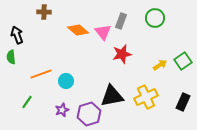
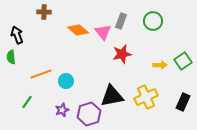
green circle: moved 2 px left, 3 px down
yellow arrow: rotated 32 degrees clockwise
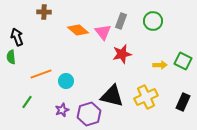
black arrow: moved 2 px down
green square: rotated 30 degrees counterclockwise
black triangle: rotated 25 degrees clockwise
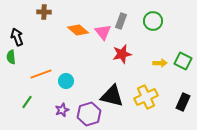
yellow arrow: moved 2 px up
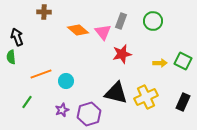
black triangle: moved 4 px right, 3 px up
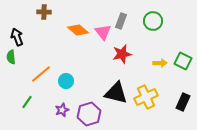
orange line: rotated 20 degrees counterclockwise
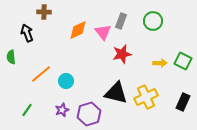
orange diamond: rotated 65 degrees counterclockwise
black arrow: moved 10 px right, 4 px up
green line: moved 8 px down
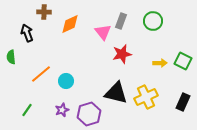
orange diamond: moved 8 px left, 6 px up
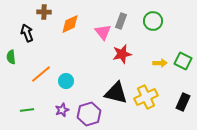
green line: rotated 48 degrees clockwise
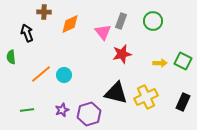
cyan circle: moved 2 px left, 6 px up
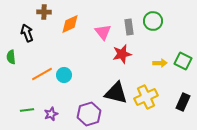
gray rectangle: moved 8 px right, 6 px down; rotated 28 degrees counterclockwise
orange line: moved 1 px right; rotated 10 degrees clockwise
purple star: moved 11 px left, 4 px down
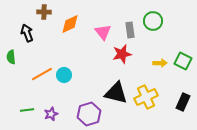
gray rectangle: moved 1 px right, 3 px down
